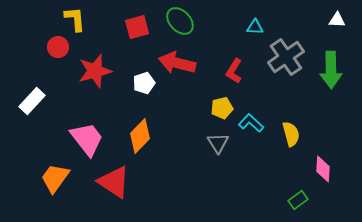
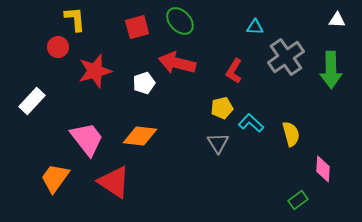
orange diamond: rotated 52 degrees clockwise
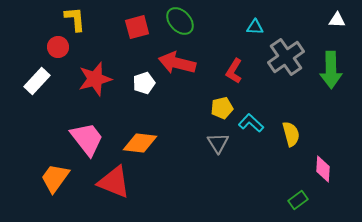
red star: moved 8 px down
white rectangle: moved 5 px right, 20 px up
orange diamond: moved 7 px down
red triangle: rotated 12 degrees counterclockwise
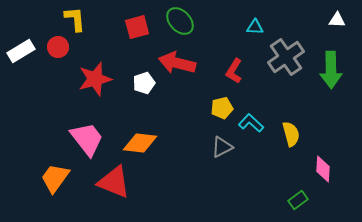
white rectangle: moved 16 px left, 30 px up; rotated 16 degrees clockwise
gray triangle: moved 4 px right, 4 px down; rotated 35 degrees clockwise
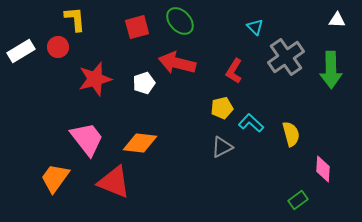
cyan triangle: rotated 42 degrees clockwise
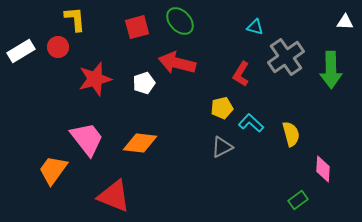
white triangle: moved 8 px right, 2 px down
cyan triangle: rotated 30 degrees counterclockwise
red L-shape: moved 7 px right, 3 px down
orange trapezoid: moved 2 px left, 8 px up
red triangle: moved 14 px down
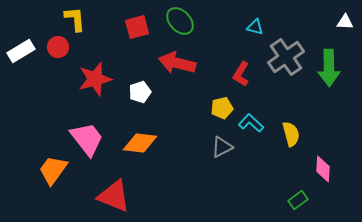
green arrow: moved 2 px left, 2 px up
white pentagon: moved 4 px left, 9 px down
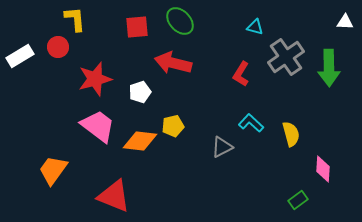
red square: rotated 10 degrees clockwise
white rectangle: moved 1 px left, 5 px down
red arrow: moved 4 px left
yellow pentagon: moved 49 px left, 18 px down
pink trapezoid: moved 11 px right, 13 px up; rotated 15 degrees counterclockwise
orange diamond: moved 2 px up
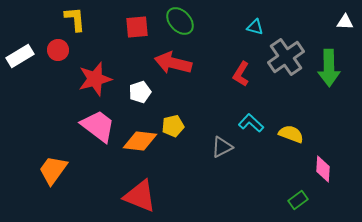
red circle: moved 3 px down
yellow semicircle: rotated 55 degrees counterclockwise
red triangle: moved 26 px right
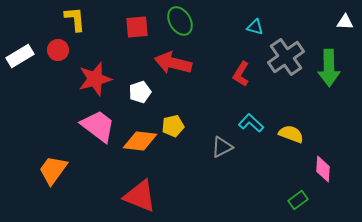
green ellipse: rotated 12 degrees clockwise
